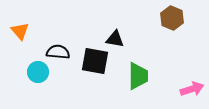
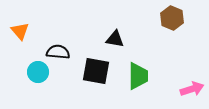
black square: moved 1 px right, 10 px down
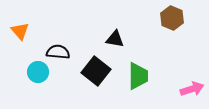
black square: rotated 28 degrees clockwise
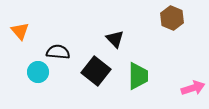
black triangle: rotated 36 degrees clockwise
pink arrow: moved 1 px right, 1 px up
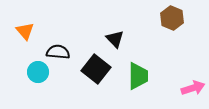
orange triangle: moved 5 px right
black square: moved 2 px up
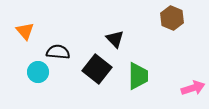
black square: moved 1 px right
